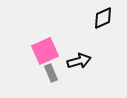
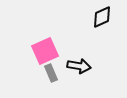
black diamond: moved 1 px left, 1 px up
black arrow: moved 5 px down; rotated 25 degrees clockwise
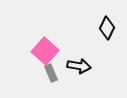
black diamond: moved 5 px right, 11 px down; rotated 40 degrees counterclockwise
pink square: rotated 24 degrees counterclockwise
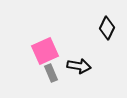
pink square: rotated 24 degrees clockwise
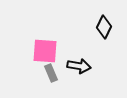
black diamond: moved 3 px left, 1 px up
pink square: rotated 28 degrees clockwise
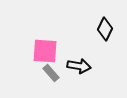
black diamond: moved 1 px right, 2 px down
gray rectangle: rotated 18 degrees counterclockwise
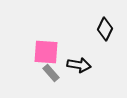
pink square: moved 1 px right, 1 px down
black arrow: moved 1 px up
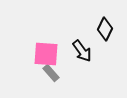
pink square: moved 2 px down
black arrow: moved 3 px right, 14 px up; rotated 45 degrees clockwise
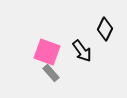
pink square: moved 1 px right, 2 px up; rotated 16 degrees clockwise
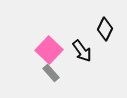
pink square: moved 2 px right, 2 px up; rotated 24 degrees clockwise
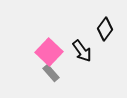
black diamond: rotated 10 degrees clockwise
pink square: moved 2 px down
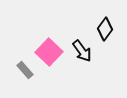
gray rectangle: moved 26 px left, 3 px up
